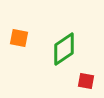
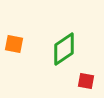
orange square: moved 5 px left, 6 px down
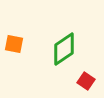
red square: rotated 24 degrees clockwise
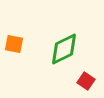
green diamond: rotated 8 degrees clockwise
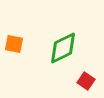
green diamond: moved 1 px left, 1 px up
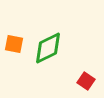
green diamond: moved 15 px left
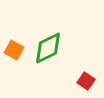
orange square: moved 6 px down; rotated 18 degrees clockwise
